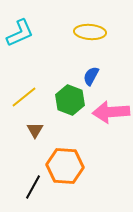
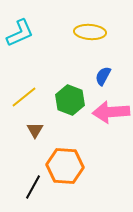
blue semicircle: moved 12 px right
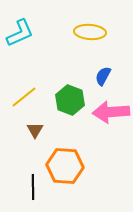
black line: rotated 30 degrees counterclockwise
